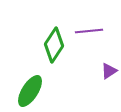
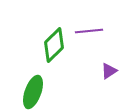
green diamond: rotated 12 degrees clockwise
green ellipse: moved 3 px right, 1 px down; rotated 12 degrees counterclockwise
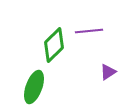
purple triangle: moved 1 px left, 1 px down
green ellipse: moved 1 px right, 5 px up
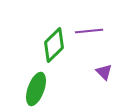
purple triangle: moved 4 px left; rotated 42 degrees counterclockwise
green ellipse: moved 2 px right, 2 px down
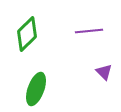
green diamond: moved 27 px left, 11 px up
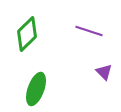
purple line: rotated 24 degrees clockwise
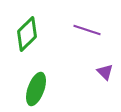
purple line: moved 2 px left, 1 px up
purple triangle: moved 1 px right
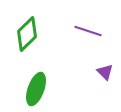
purple line: moved 1 px right, 1 px down
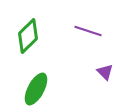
green diamond: moved 1 px right, 2 px down
green ellipse: rotated 8 degrees clockwise
